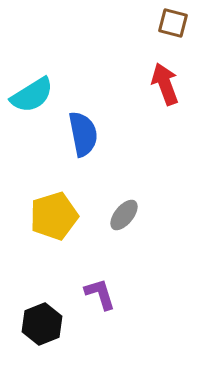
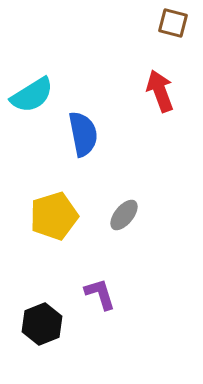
red arrow: moved 5 px left, 7 px down
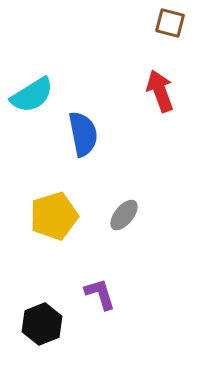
brown square: moved 3 px left
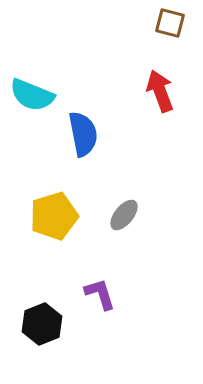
cyan semicircle: rotated 54 degrees clockwise
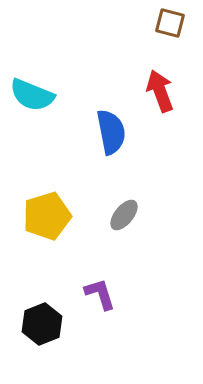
blue semicircle: moved 28 px right, 2 px up
yellow pentagon: moved 7 px left
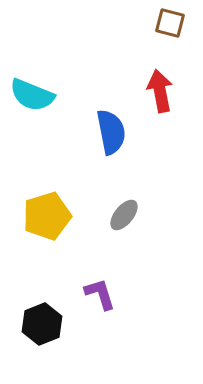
red arrow: rotated 9 degrees clockwise
